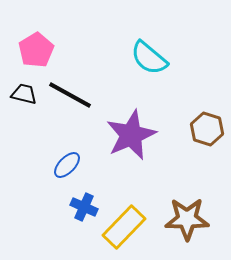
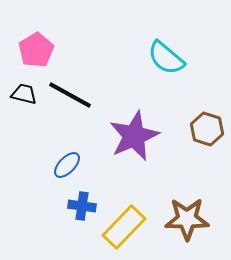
cyan semicircle: moved 17 px right
purple star: moved 3 px right, 1 px down
blue cross: moved 2 px left, 1 px up; rotated 16 degrees counterclockwise
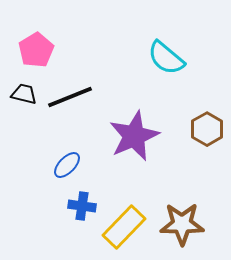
black line: moved 2 px down; rotated 51 degrees counterclockwise
brown hexagon: rotated 12 degrees clockwise
brown star: moved 5 px left, 5 px down
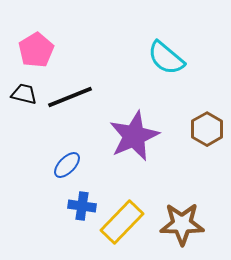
yellow rectangle: moved 2 px left, 5 px up
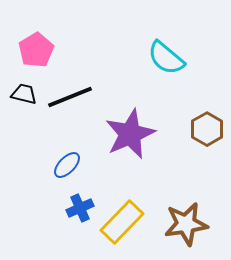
purple star: moved 4 px left, 2 px up
blue cross: moved 2 px left, 2 px down; rotated 32 degrees counterclockwise
brown star: moved 4 px right; rotated 9 degrees counterclockwise
